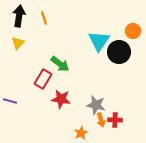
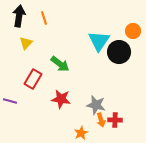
yellow triangle: moved 8 px right
red rectangle: moved 10 px left
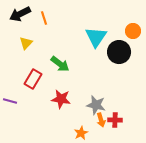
black arrow: moved 1 px right, 2 px up; rotated 125 degrees counterclockwise
cyan triangle: moved 3 px left, 4 px up
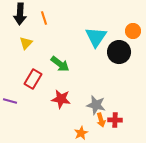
black arrow: rotated 60 degrees counterclockwise
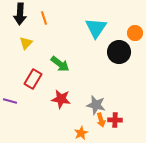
orange circle: moved 2 px right, 2 px down
cyan triangle: moved 9 px up
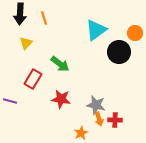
cyan triangle: moved 2 px down; rotated 20 degrees clockwise
orange arrow: moved 2 px left, 1 px up
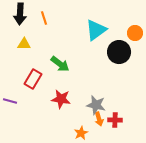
yellow triangle: moved 2 px left, 1 px down; rotated 48 degrees clockwise
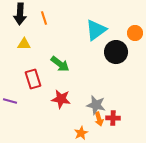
black circle: moved 3 px left
red rectangle: rotated 48 degrees counterclockwise
red cross: moved 2 px left, 2 px up
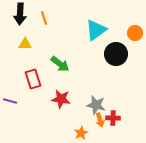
yellow triangle: moved 1 px right
black circle: moved 2 px down
orange arrow: moved 1 px right, 1 px down
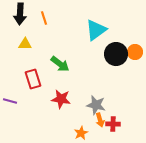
orange circle: moved 19 px down
red cross: moved 6 px down
